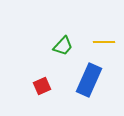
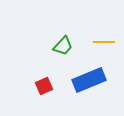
blue rectangle: rotated 44 degrees clockwise
red square: moved 2 px right
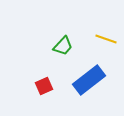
yellow line: moved 2 px right, 3 px up; rotated 20 degrees clockwise
blue rectangle: rotated 16 degrees counterclockwise
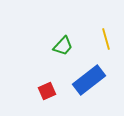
yellow line: rotated 55 degrees clockwise
red square: moved 3 px right, 5 px down
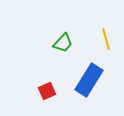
green trapezoid: moved 3 px up
blue rectangle: rotated 20 degrees counterclockwise
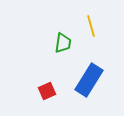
yellow line: moved 15 px left, 13 px up
green trapezoid: rotated 35 degrees counterclockwise
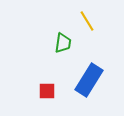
yellow line: moved 4 px left, 5 px up; rotated 15 degrees counterclockwise
red square: rotated 24 degrees clockwise
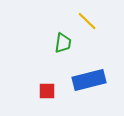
yellow line: rotated 15 degrees counterclockwise
blue rectangle: rotated 44 degrees clockwise
